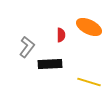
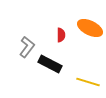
orange ellipse: moved 1 px right, 1 px down
black rectangle: rotated 30 degrees clockwise
yellow line: moved 1 px left
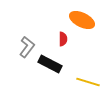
orange ellipse: moved 8 px left, 8 px up
red semicircle: moved 2 px right, 4 px down
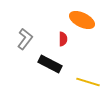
gray L-shape: moved 2 px left, 8 px up
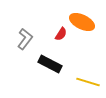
orange ellipse: moved 2 px down
red semicircle: moved 2 px left, 5 px up; rotated 32 degrees clockwise
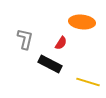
orange ellipse: rotated 20 degrees counterclockwise
red semicircle: moved 9 px down
gray L-shape: rotated 25 degrees counterclockwise
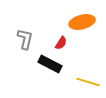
orange ellipse: rotated 20 degrees counterclockwise
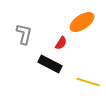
orange ellipse: rotated 20 degrees counterclockwise
gray L-shape: moved 1 px left, 5 px up
